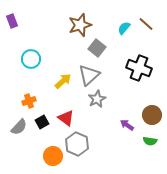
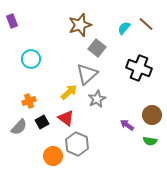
gray triangle: moved 2 px left, 1 px up
yellow arrow: moved 6 px right, 11 px down
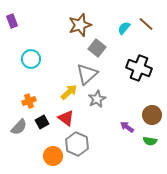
purple arrow: moved 2 px down
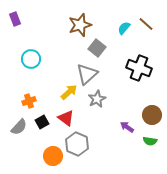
purple rectangle: moved 3 px right, 2 px up
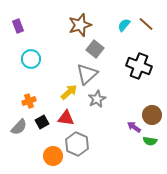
purple rectangle: moved 3 px right, 7 px down
cyan semicircle: moved 3 px up
gray square: moved 2 px left, 1 px down
black cross: moved 2 px up
red triangle: rotated 30 degrees counterclockwise
purple arrow: moved 7 px right
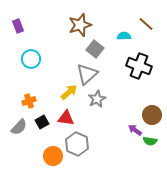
cyan semicircle: moved 11 px down; rotated 48 degrees clockwise
purple arrow: moved 1 px right, 3 px down
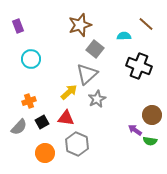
orange circle: moved 8 px left, 3 px up
